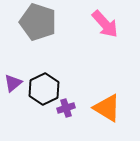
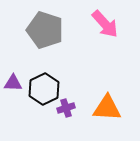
gray pentagon: moved 7 px right, 8 px down
purple triangle: rotated 42 degrees clockwise
orange triangle: rotated 28 degrees counterclockwise
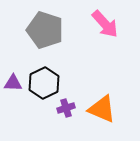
black hexagon: moved 6 px up
orange triangle: moved 5 px left, 1 px down; rotated 20 degrees clockwise
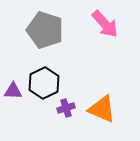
purple triangle: moved 8 px down
